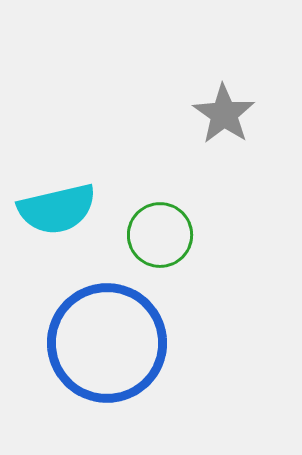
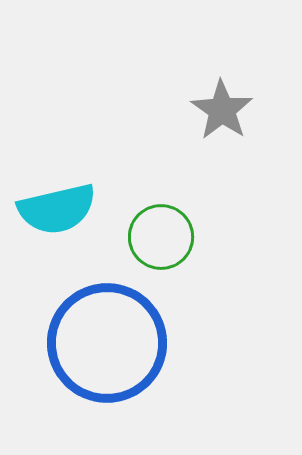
gray star: moved 2 px left, 4 px up
green circle: moved 1 px right, 2 px down
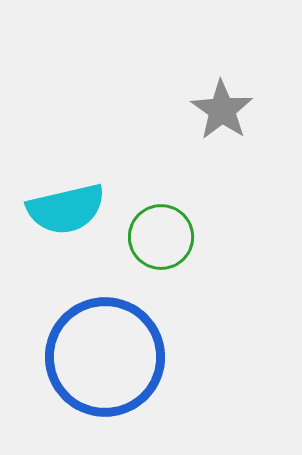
cyan semicircle: moved 9 px right
blue circle: moved 2 px left, 14 px down
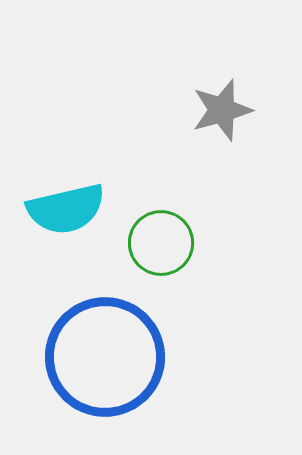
gray star: rotated 22 degrees clockwise
green circle: moved 6 px down
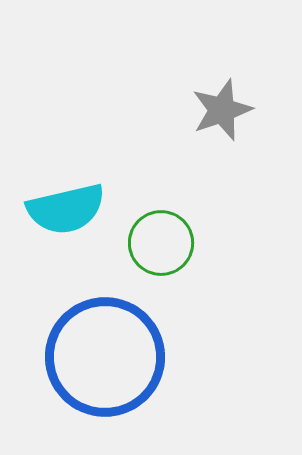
gray star: rotated 4 degrees counterclockwise
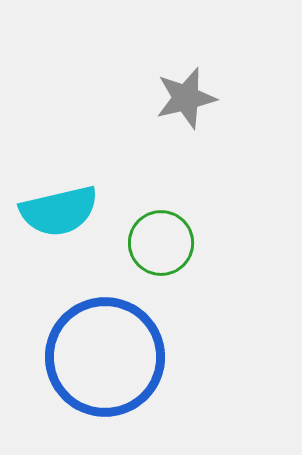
gray star: moved 36 px left, 12 px up; rotated 6 degrees clockwise
cyan semicircle: moved 7 px left, 2 px down
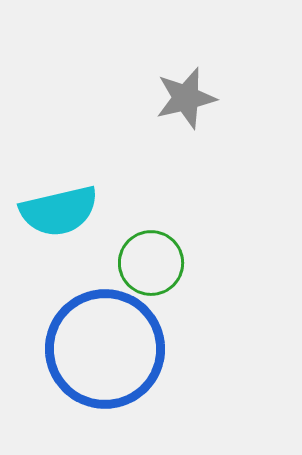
green circle: moved 10 px left, 20 px down
blue circle: moved 8 px up
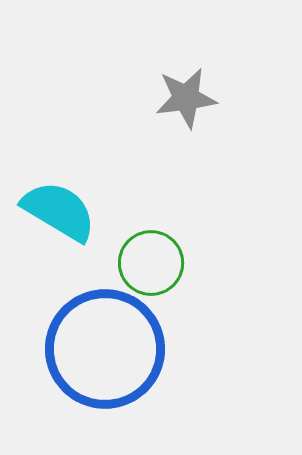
gray star: rotated 6 degrees clockwise
cyan semicircle: rotated 136 degrees counterclockwise
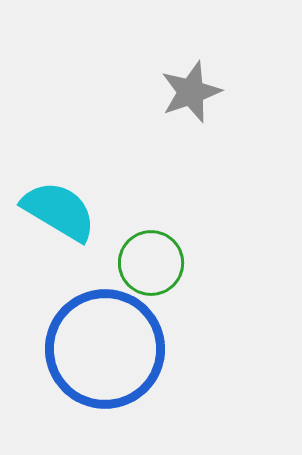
gray star: moved 5 px right, 6 px up; rotated 12 degrees counterclockwise
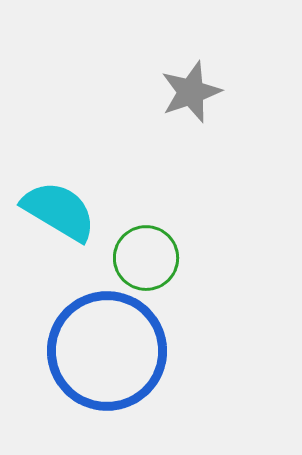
green circle: moved 5 px left, 5 px up
blue circle: moved 2 px right, 2 px down
